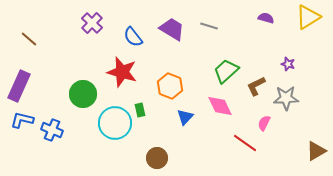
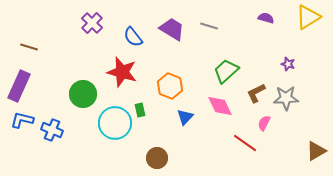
brown line: moved 8 px down; rotated 24 degrees counterclockwise
brown L-shape: moved 7 px down
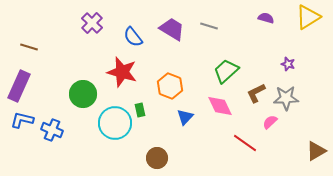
pink semicircle: moved 6 px right, 1 px up; rotated 21 degrees clockwise
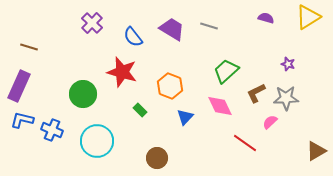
green rectangle: rotated 32 degrees counterclockwise
cyan circle: moved 18 px left, 18 px down
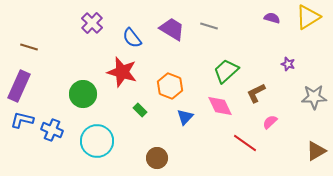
purple semicircle: moved 6 px right
blue semicircle: moved 1 px left, 1 px down
gray star: moved 28 px right, 1 px up
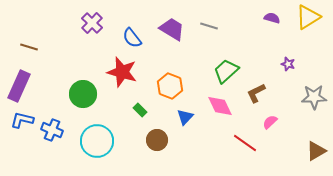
brown circle: moved 18 px up
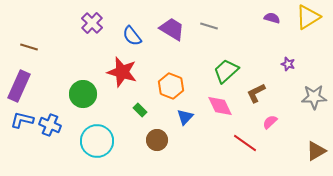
blue semicircle: moved 2 px up
orange hexagon: moved 1 px right
blue cross: moved 2 px left, 5 px up
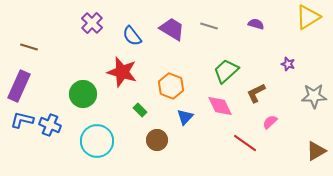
purple semicircle: moved 16 px left, 6 px down
gray star: moved 1 px up
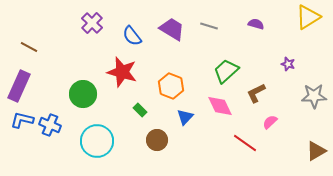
brown line: rotated 12 degrees clockwise
